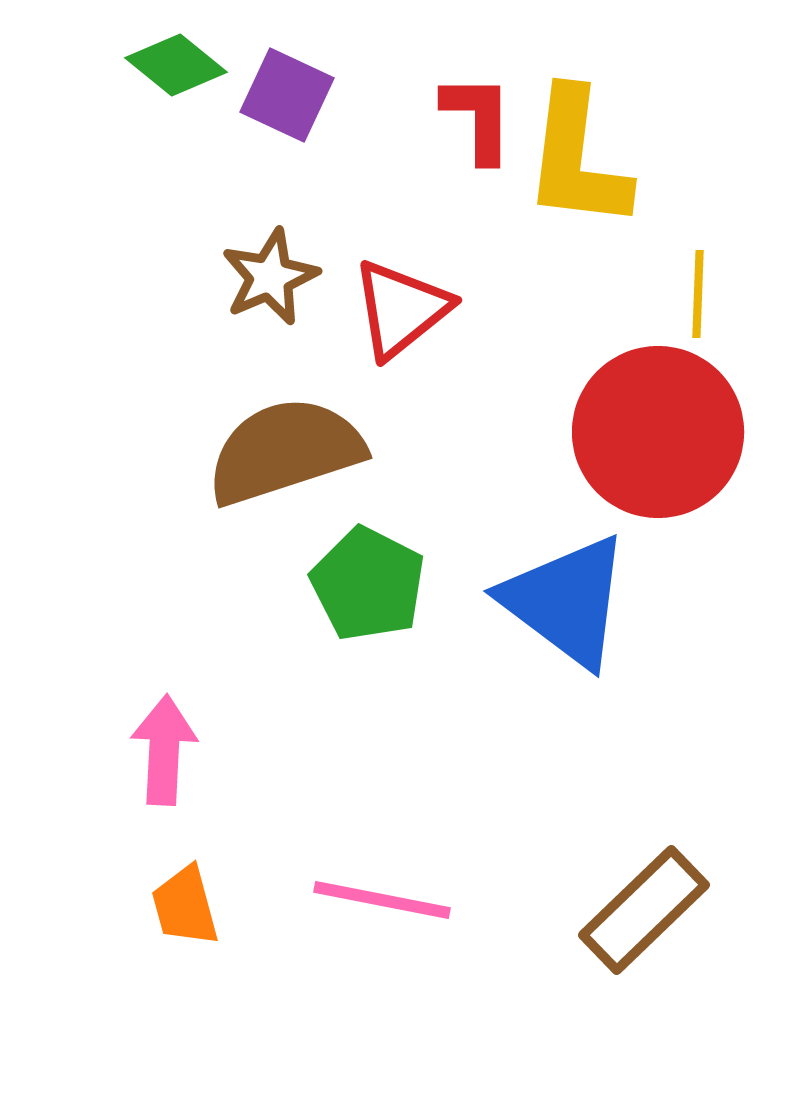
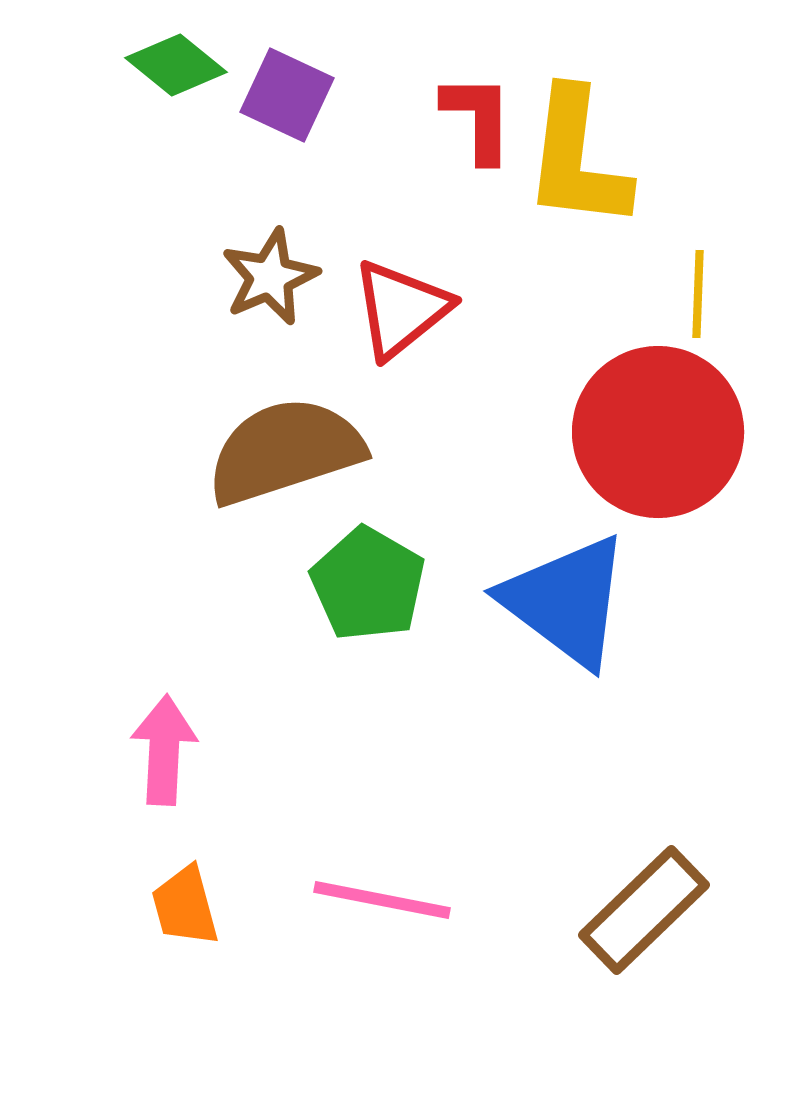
green pentagon: rotated 3 degrees clockwise
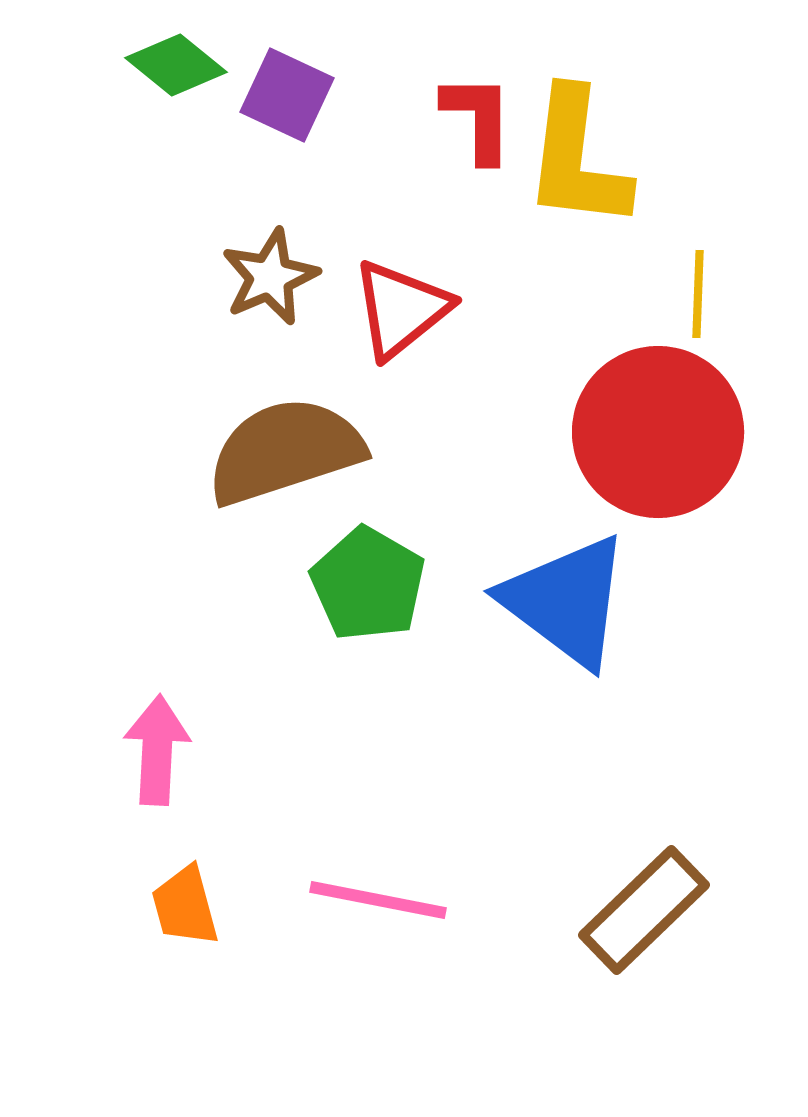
pink arrow: moved 7 px left
pink line: moved 4 px left
